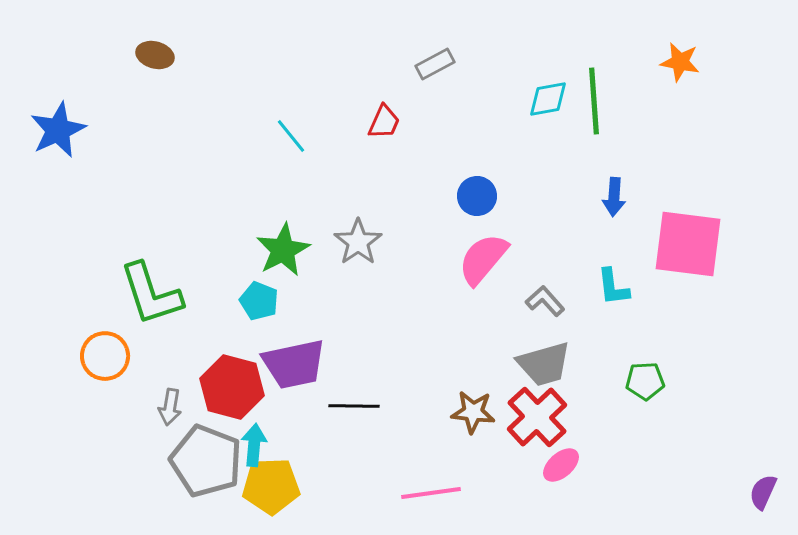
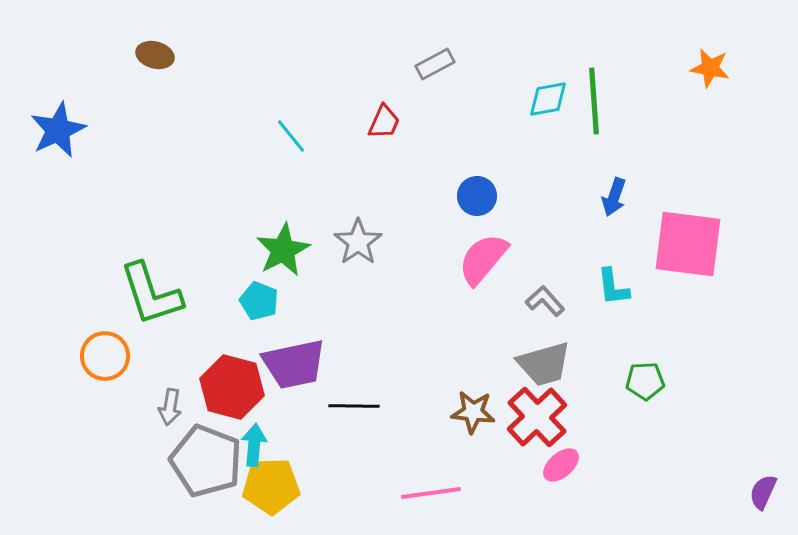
orange star: moved 30 px right, 6 px down
blue arrow: rotated 15 degrees clockwise
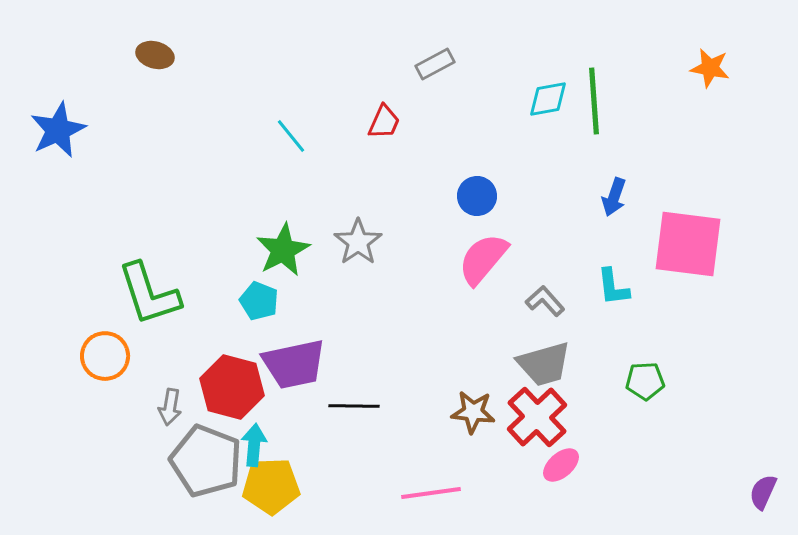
green L-shape: moved 2 px left
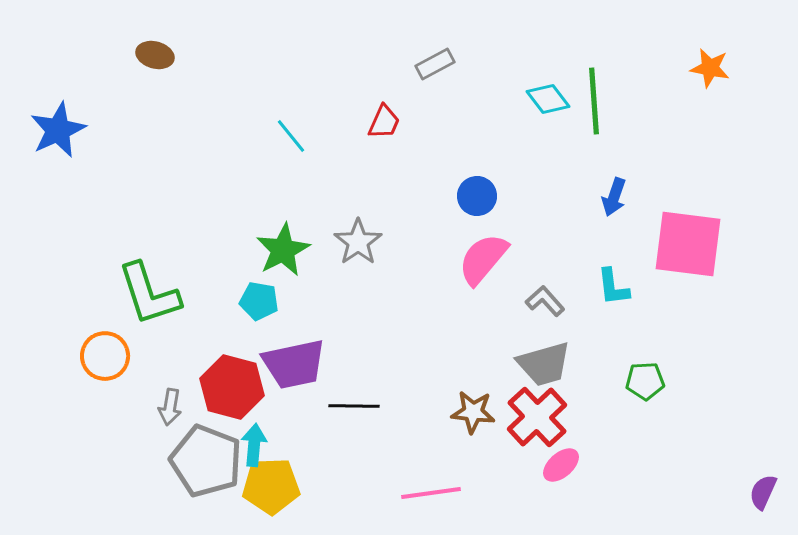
cyan diamond: rotated 63 degrees clockwise
cyan pentagon: rotated 12 degrees counterclockwise
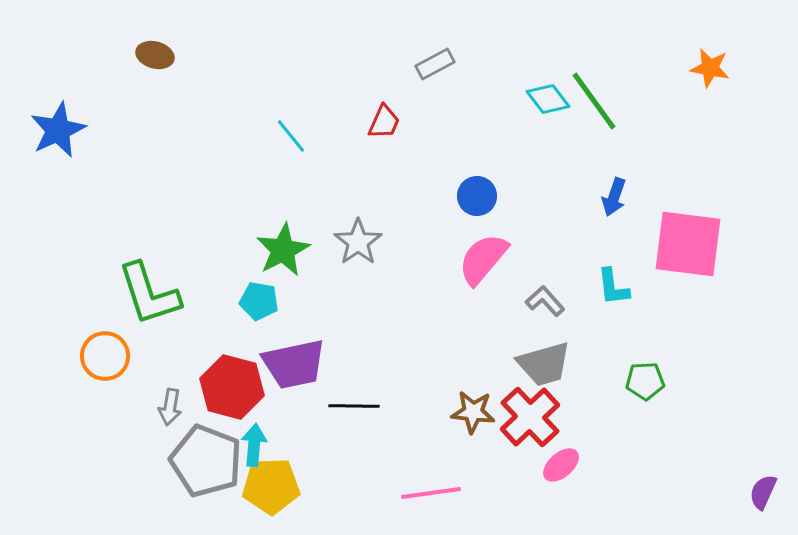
green line: rotated 32 degrees counterclockwise
red cross: moved 7 px left
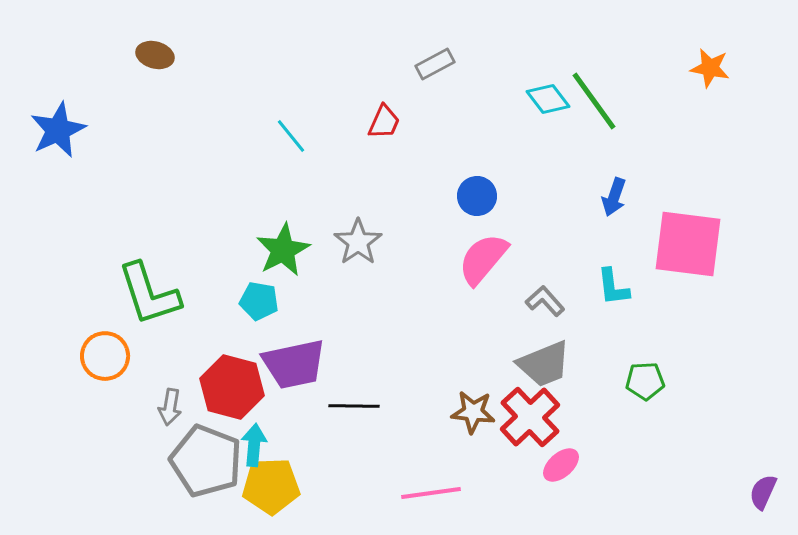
gray trapezoid: rotated 6 degrees counterclockwise
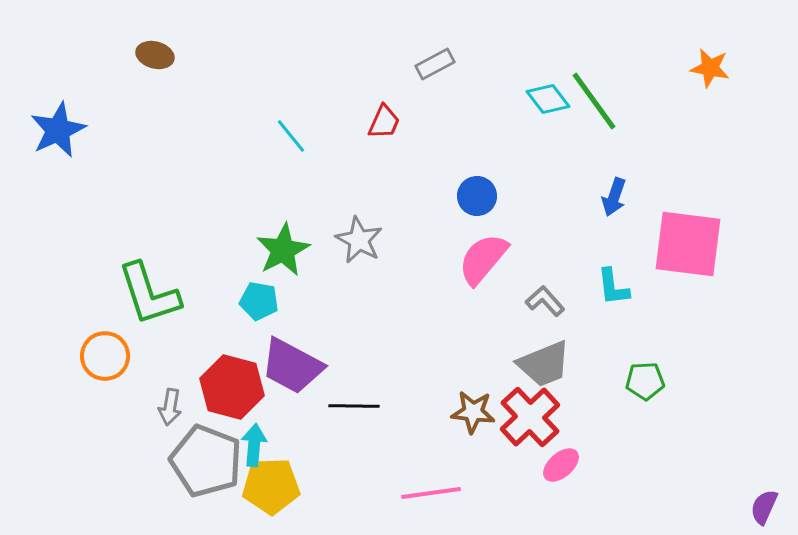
gray star: moved 1 px right, 2 px up; rotated 9 degrees counterclockwise
purple trapezoid: moved 2 px left, 2 px down; rotated 40 degrees clockwise
purple semicircle: moved 1 px right, 15 px down
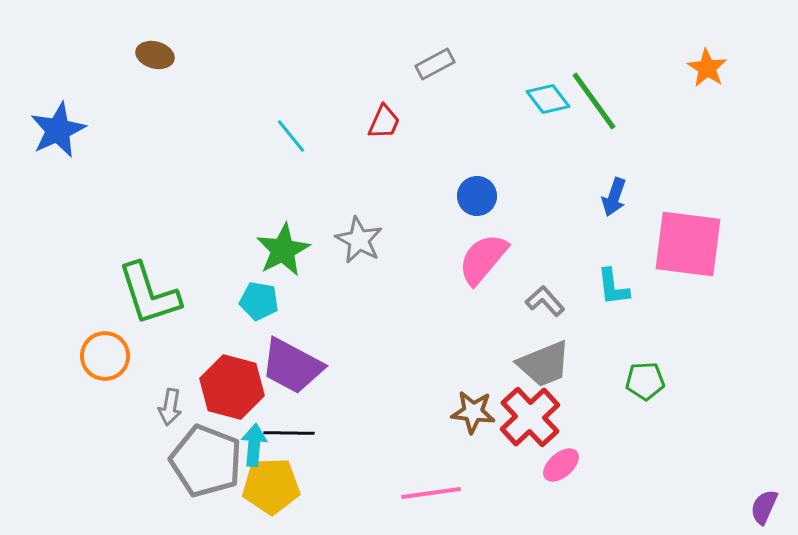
orange star: moved 3 px left; rotated 21 degrees clockwise
black line: moved 65 px left, 27 px down
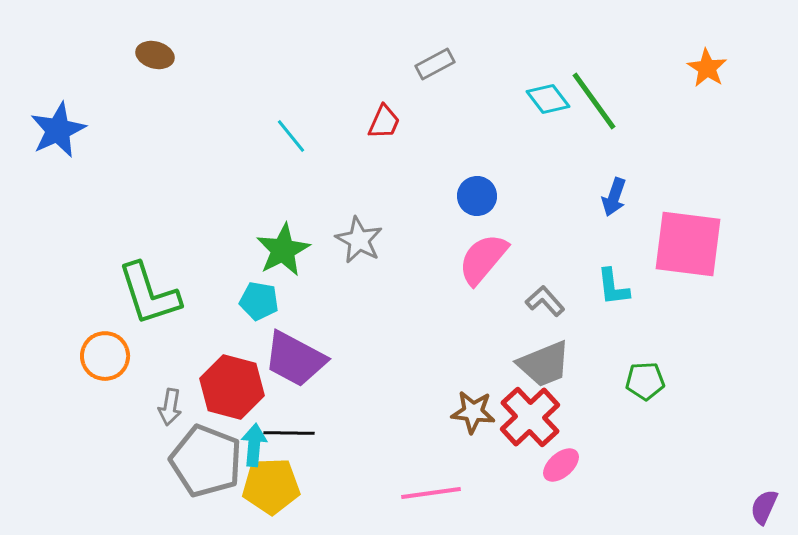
purple trapezoid: moved 3 px right, 7 px up
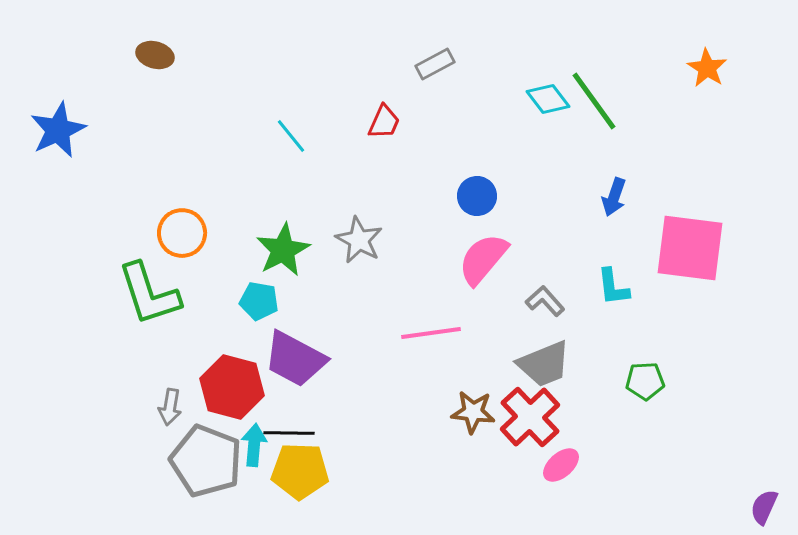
pink square: moved 2 px right, 4 px down
orange circle: moved 77 px right, 123 px up
yellow pentagon: moved 29 px right, 15 px up; rotated 4 degrees clockwise
pink line: moved 160 px up
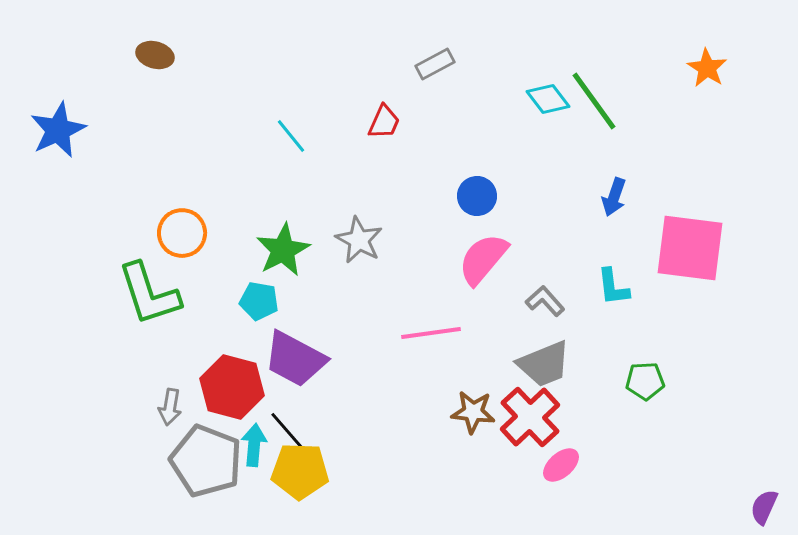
black line: rotated 48 degrees clockwise
